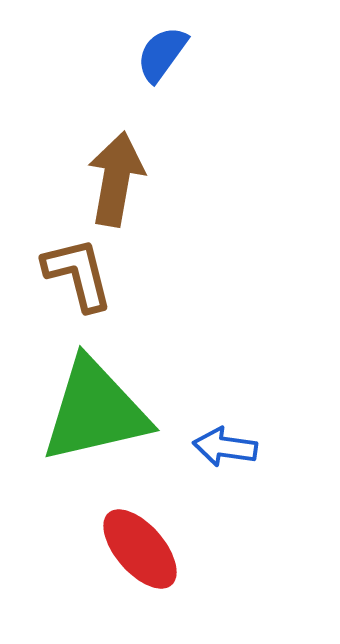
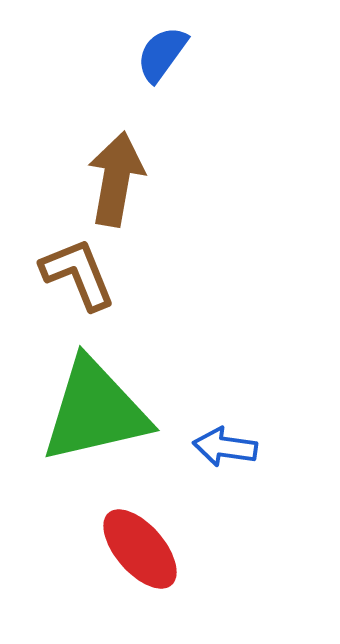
brown L-shape: rotated 8 degrees counterclockwise
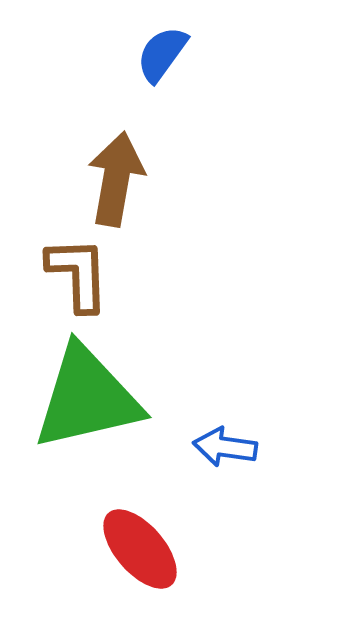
brown L-shape: rotated 20 degrees clockwise
green triangle: moved 8 px left, 13 px up
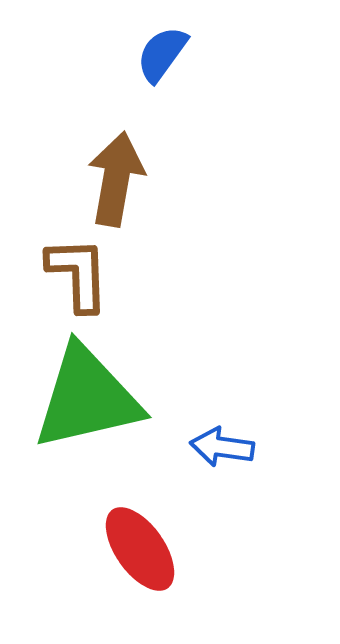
blue arrow: moved 3 px left
red ellipse: rotated 6 degrees clockwise
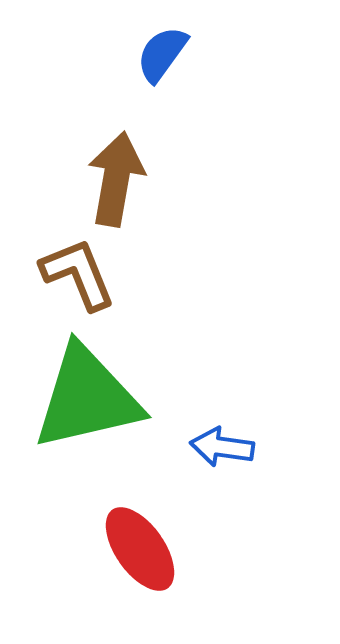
brown L-shape: rotated 20 degrees counterclockwise
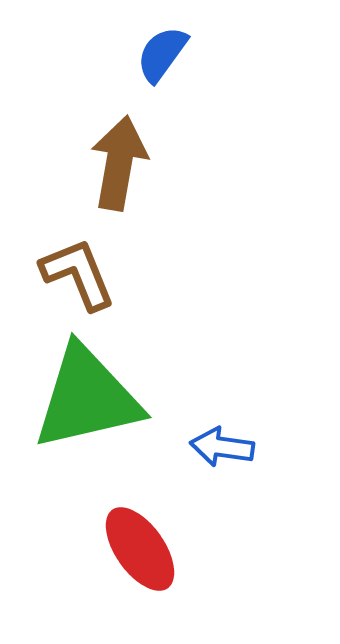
brown arrow: moved 3 px right, 16 px up
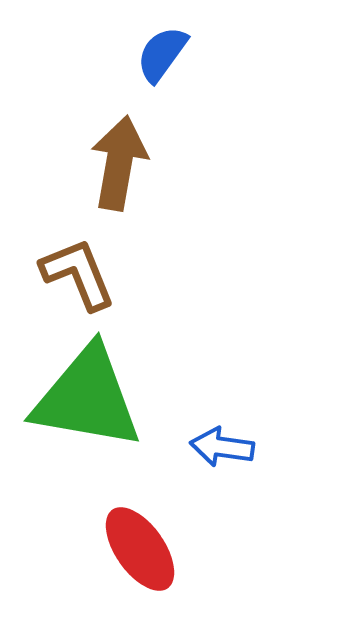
green triangle: rotated 23 degrees clockwise
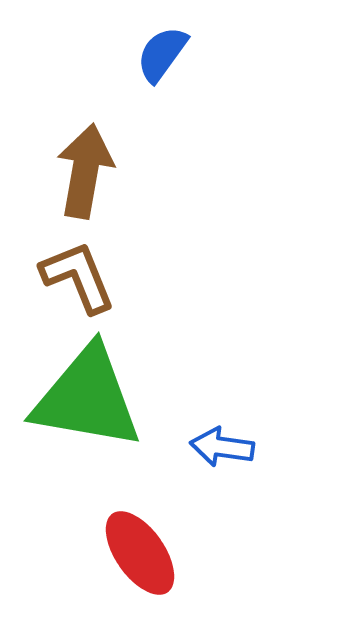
brown arrow: moved 34 px left, 8 px down
brown L-shape: moved 3 px down
red ellipse: moved 4 px down
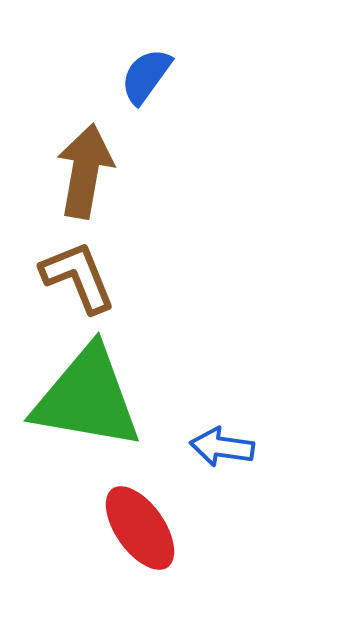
blue semicircle: moved 16 px left, 22 px down
red ellipse: moved 25 px up
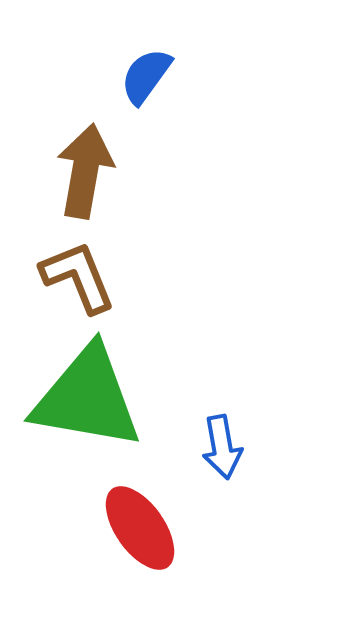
blue arrow: rotated 108 degrees counterclockwise
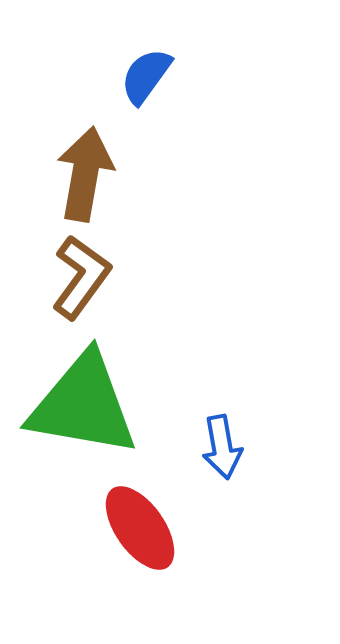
brown arrow: moved 3 px down
brown L-shape: moved 3 px right; rotated 58 degrees clockwise
green triangle: moved 4 px left, 7 px down
